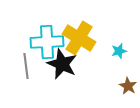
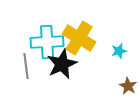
black star: rotated 24 degrees clockwise
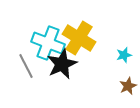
cyan cross: moved 1 px right, 1 px down; rotated 24 degrees clockwise
cyan star: moved 5 px right, 4 px down
gray line: rotated 20 degrees counterclockwise
brown star: rotated 18 degrees clockwise
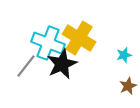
gray line: rotated 65 degrees clockwise
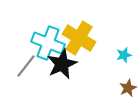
brown star: moved 2 px down
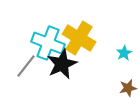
cyan star: moved 2 px up; rotated 14 degrees counterclockwise
brown star: rotated 12 degrees clockwise
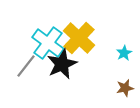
yellow cross: rotated 12 degrees clockwise
cyan cross: rotated 16 degrees clockwise
brown star: moved 3 px left
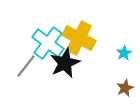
yellow cross: rotated 16 degrees counterclockwise
black star: moved 3 px right, 1 px up
brown star: rotated 12 degrees counterclockwise
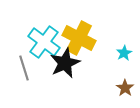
cyan cross: moved 4 px left, 1 px up
gray line: moved 2 px left, 2 px down; rotated 55 degrees counterclockwise
brown star: rotated 12 degrees counterclockwise
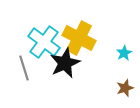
brown star: rotated 18 degrees clockwise
